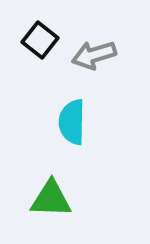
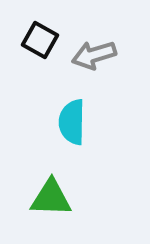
black square: rotated 9 degrees counterclockwise
green triangle: moved 1 px up
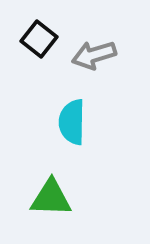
black square: moved 1 px left, 1 px up; rotated 9 degrees clockwise
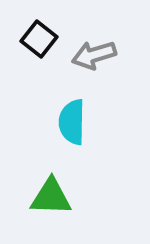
green triangle: moved 1 px up
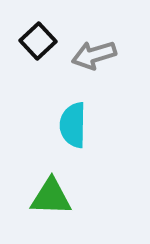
black square: moved 1 px left, 2 px down; rotated 9 degrees clockwise
cyan semicircle: moved 1 px right, 3 px down
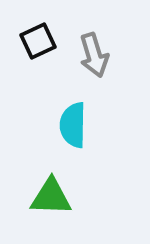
black square: rotated 18 degrees clockwise
gray arrow: rotated 90 degrees counterclockwise
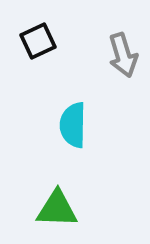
gray arrow: moved 29 px right
green triangle: moved 6 px right, 12 px down
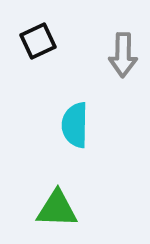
gray arrow: rotated 18 degrees clockwise
cyan semicircle: moved 2 px right
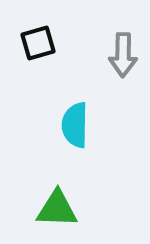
black square: moved 2 px down; rotated 9 degrees clockwise
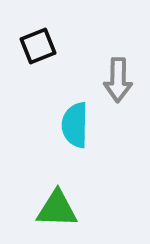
black square: moved 3 px down; rotated 6 degrees counterclockwise
gray arrow: moved 5 px left, 25 px down
